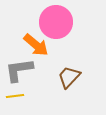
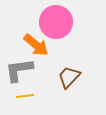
yellow line: moved 10 px right
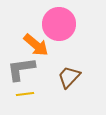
pink circle: moved 3 px right, 2 px down
gray L-shape: moved 2 px right, 1 px up
yellow line: moved 2 px up
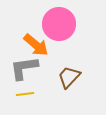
gray L-shape: moved 3 px right, 1 px up
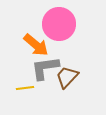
gray L-shape: moved 21 px right
brown trapezoid: moved 2 px left
yellow line: moved 6 px up
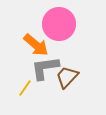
yellow line: rotated 48 degrees counterclockwise
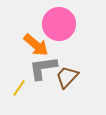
gray L-shape: moved 2 px left
yellow line: moved 6 px left
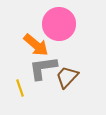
yellow line: moved 1 px right; rotated 54 degrees counterclockwise
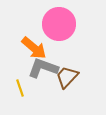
orange arrow: moved 2 px left, 3 px down
gray L-shape: rotated 28 degrees clockwise
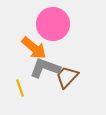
pink circle: moved 6 px left
gray L-shape: moved 2 px right
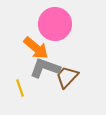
pink circle: moved 2 px right
orange arrow: moved 2 px right
